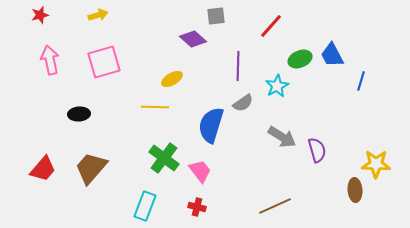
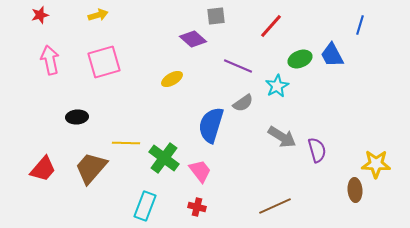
purple line: rotated 68 degrees counterclockwise
blue line: moved 1 px left, 56 px up
yellow line: moved 29 px left, 36 px down
black ellipse: moved 2 px left, 3 px down
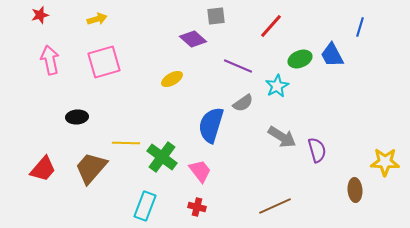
yellow arrow: moved 1 px left, 4 px down
blue line: moved 2 px down
green cross: moved 2 px left, 1 px up
yellow star: moved 9 px right, 2 px up
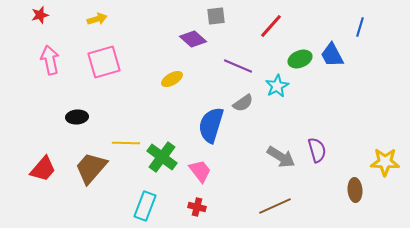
gray arrow: moved 1 px left, 20 px down
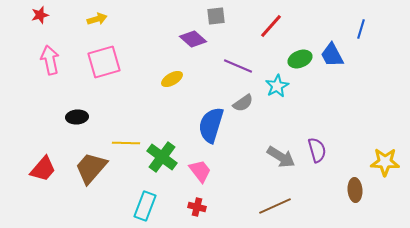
blue line: moved 1 px right, 2 px down
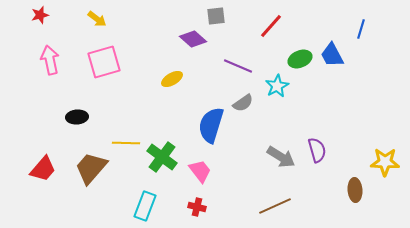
yellow arrow: rotated 54 degrees clockwise
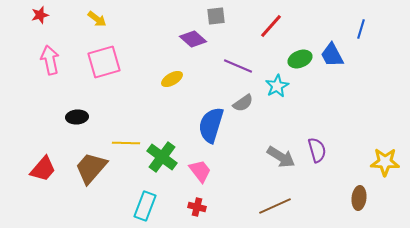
brown ellipse: moved 4 px right, 8 px down; rotated 10 degrees clockwise
